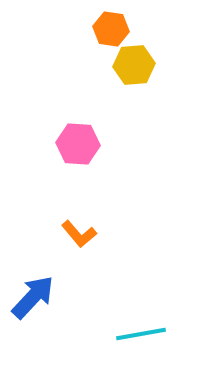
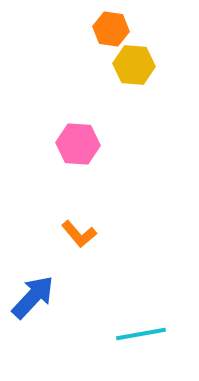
yellow hexagon: rotated 9 degrees clockwise
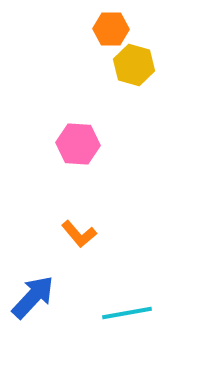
orange hexagon: rotated 8 degrees counterclockwise
yellow hexagon: rotated 12 degrees clockwise
cyan line: moved 14 px left, 21 px up
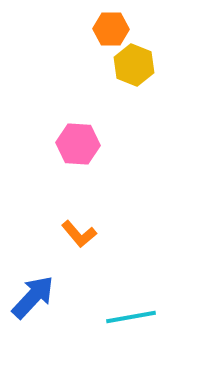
yellow hexagon: rotated 6 degrees clockwise
cyan line: moved 4 px right, 4 px down
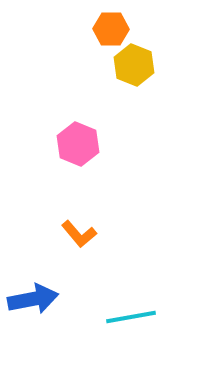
pink hexagon: rotated 18 degrees clockwise
blue arrow: moved 2 px down; rotated 36 degrees clockwise
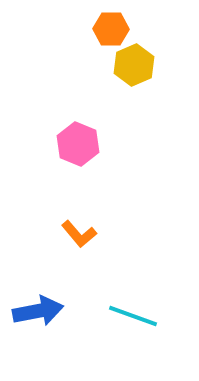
yellow hexagon: rotated 15 degrees clockwise
blue arrow: moved 5 px right, 12 px down
cyan line: moved 2 px right, 1 px up; rotated 30 degrees clockwise
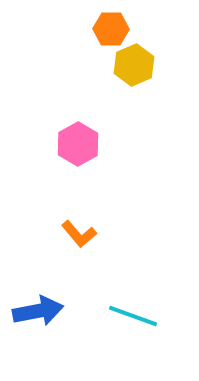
pink hexagon: rotated 9 degrees clockwise
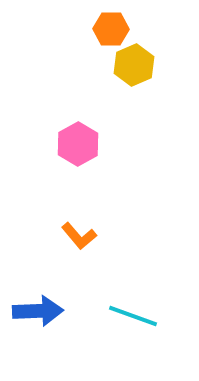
orange L-shape: moved 2 px down
blue arrow: rotated 9 degrees clockwise
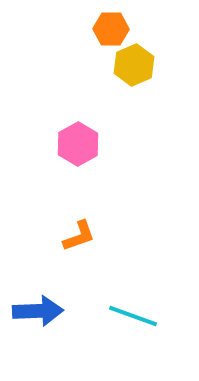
orange L-shape: rotated 69 degrees counterclockwise
